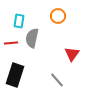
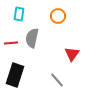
cyan rectangle: moved 7 px up
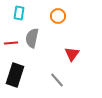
cyan rectangle: moved 1 px up
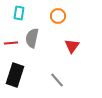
red triangle: moved 8 px up
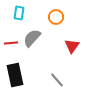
orange circle: moved 2 px left, 1 px down
gray semicircle: rotated 30 degrees clockwise
black rectangle: rotated 30 degrees counterclockwise
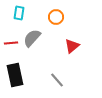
red triangle: rotated 14 degrees clockwise
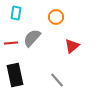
cyan rectangle: moved 3 px left
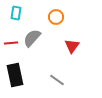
red triangle: rotated 14 degrees counterclockwise
gray line: rotated 14 degrees counterclockwise
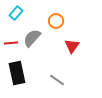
cyan rectangle: rotated 32 degrees clockwise
orange circle: moved 4 px down
black rectangle: moved 2 px right, 2 px up
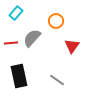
black rectangle: moved 2 px right, 3 px down
